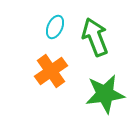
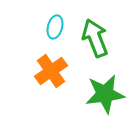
cyan ellipse: rotated 10 degrees counterclockwise
green arrow: moved 1 px down
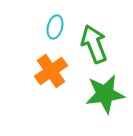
green arrow: moved 1 px left, 6 px down
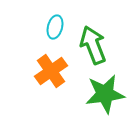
green arrow: moved 1 px left, 1 px down
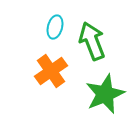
green arrow: moved 1 px left, 4 px up
green star: rotated 15 degrees counterclockwise
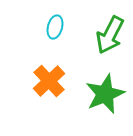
green arrow: moved 18 px right, 6 px up; rotated 132 degrees counterclockwise
orange cross: moved 2 px left, 10 px down; rotated 8 degrees counterclockwise
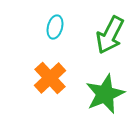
orange cross: moved 1 px right, 3 px up
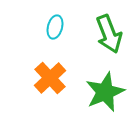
green arrow: moved 1 px left, 1 px up; rotated 48 degrees counterclockwise
green star: moved 2 px up
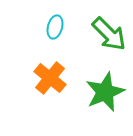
green arrow: rotated 24 degrees counterclockwise
orange cross: rotated 8 degrees counterclockwise
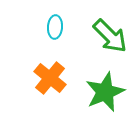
cyan ellipse: rotated 10 degrees counterclockwise
green arrow: moved 1 px right, 2 px down
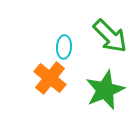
cyan ellipse: moved 9 px right, 20 px down
green star: moved 2 px up
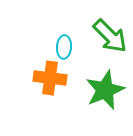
orange cross: rotated 32 degrees counterclockwise
